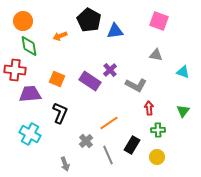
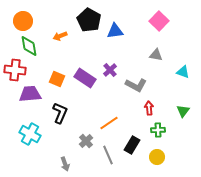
pink square: rotated 24 degrees clockwise
purple rectangle: moved 5 px left, 3 px up
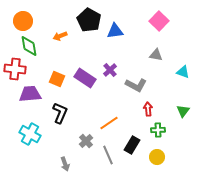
red cross: moved 1 px up
red arrow: moved 1 px left, 1 px down
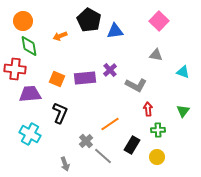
purple rectangle: rotated 40 degrees counterclockwise
orange line: moved 1 px right, 1 px down
gray line: moved 5 px left, 1 px down; rotated 24 degrees counterclockwise
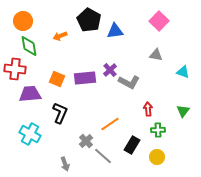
gray L-shape: moved 7 px left, 3 px up
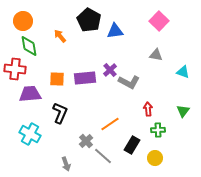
orange arrow: rotated 72 degrees clockwise
orange square: rotated 21 degrees counterclockwise
yellow circle: moved 2 px left, 1 px down
gray arrow: moved 1 px right
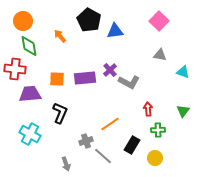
gray triangle: moved 4 px right
gray cross: rotated 24 degrees clockwise
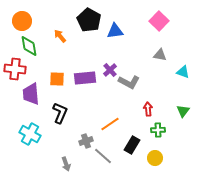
orange circle: moved 1 px left
purple trapezoid: moved 1 px right; rotated 90 degrees counterclockwise
